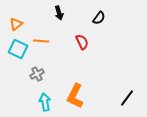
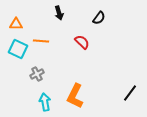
orange triangle: rotated 40 degrees clockwise
red semicircle: rotated 21 degrees counterclockwise
black line: moved 3 px right, 5 px up
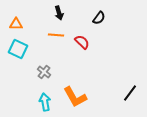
orange line: moved 15 px right, 6 px up
gray cross: moved 7 px right, 2 px up; rotated 24 degrees counterclockwise
orange L-shape: moved 1 px down; rotated 55 degrees counterclockwise
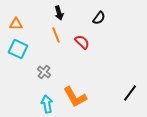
orange line: rotated 63 degrees clockwise
cyan arrow: moved 2 px right, 2 px down
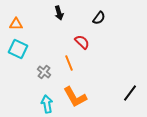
orange line: moved 13 px right, 28 px down
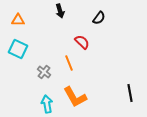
black arrow: moved 1 px right, 2 px up
orange triangle: moved 2 px right, 4 px up
black line: rotated 48 degrees counterclockwise
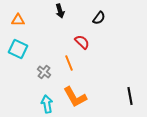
black line: moved 3 px down
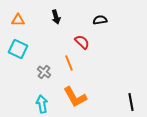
black arrow: moved 4 px left, 6 px down
black semicircle: moved 1 px right, 2 px down; rotated 136 degrees counterclockwise
black line: moved 1 px right, 6 px down
cyan arrow: moved 5 px left
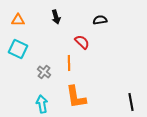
orange line: rotated 21 degrees clockwise
orange L-shape: moved 1 px right; rotated 20 degrees clockwise
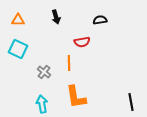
red semicircle: rotated 126 degrees clockwise
